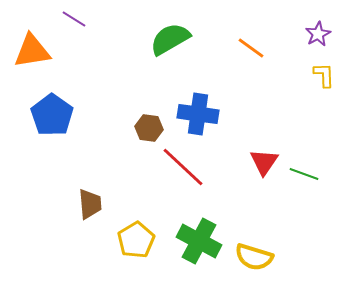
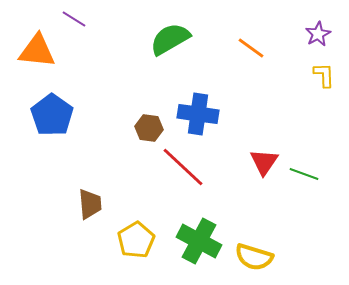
orange triangle: moved 5 px right; rotated 15 degrees clockwise
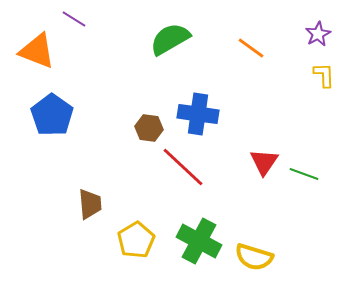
orange triangle: rotated 15 degrees clockwise
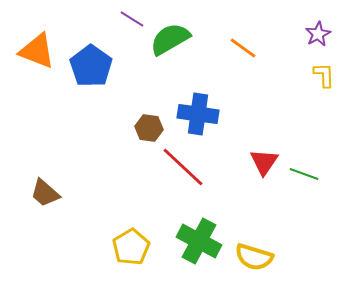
purple line: moved 58 px right
orange line: moved 8 px left
blue pentagon: moved 39 px right, 49 px up
brown trapezoid: moved 45 px left, 11 px up; rotated 136 degrees clockwise
yellow pentagon: moved 5 px left, 7 px down
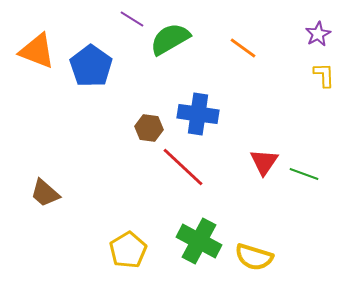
yellow pentagon: moved 3 px left, 3 px down
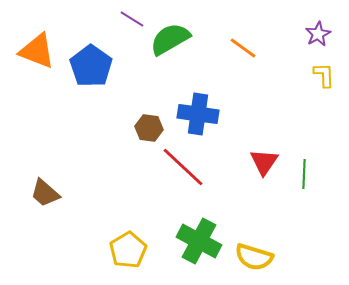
green line: rotated 72 degrees clockwise
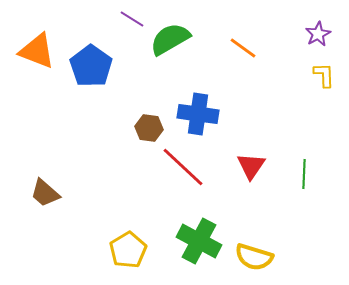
red triangle: moved 13 px left, 4 px down
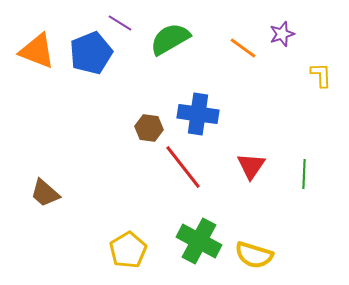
purple line: moved 12 px left, 4 px down
purple star: moved 36 px left; rotated 10 degrees clockwise
blue pentagon: moved 13 px up; rotated 15 degrees clockwise
yellow L-shape: moved 3 px left
red line: rotated 9 degrees clockwise
yellow semicircle: moved 2 px up
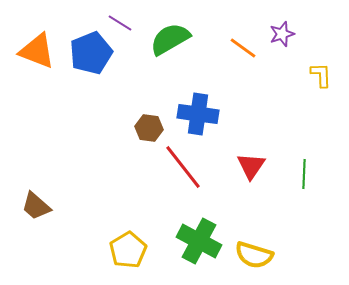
brown trapezoid: moved 9 px left, 13 px down
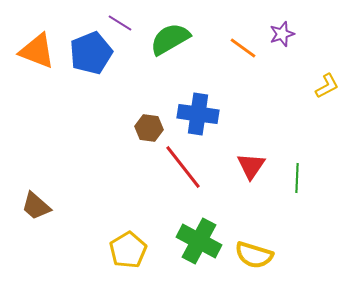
yellow L-shape: moved 6 px right, 11 px down; rotated 64 degrees clockwise
green line: moved 7 px left, 4 px down
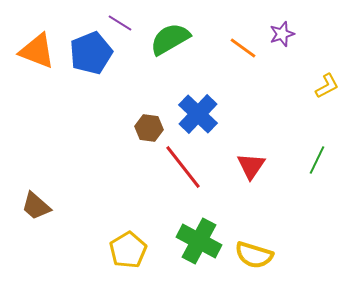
blue cross: rotated 36 degrees clockwise
green line: moved 20 px right, 18 px up; rotated 24 degrees clockwise
